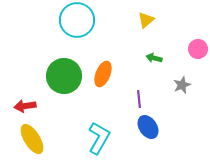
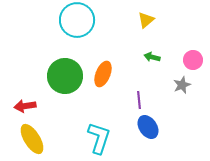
pink circle: moved 5 px left, 11 px down
green arrow: moved 2 px left, 1 px up
green circle: moved 1 px right
purple line: moved 1 px down
cyan L-shape: rotated 12 degrees counterclockwise
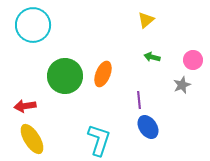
cyan circle: moved 44 px left, 5 px down
cyan L-shape: moved 2 px down
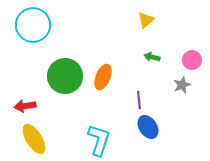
pink circle: moved 1 px left
orange ellipse: moved 3 px down
yellow ellipse: moved 2 px right
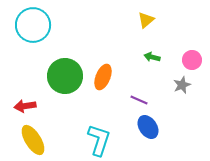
purple line: rotated 60 degrees counterclockwise
yellow ellipse: moved 1 px left, 1 px down
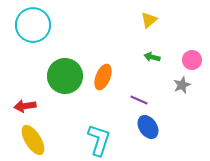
yellow triangle: moved 3 px right
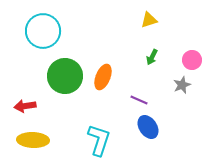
yellow triangle: rotated 24 degrees clockwise
cyan circle: moved 10 px right, 6 px down
green arrow: rotated 77 degrees counterclockwise
yellow ellipse: rotated 56 degrees counterclockwise
